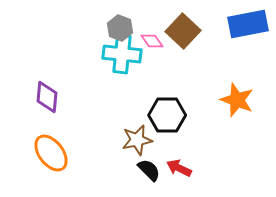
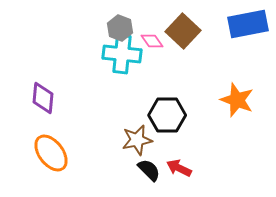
purple diamond: moved 4 px left, 1 px down
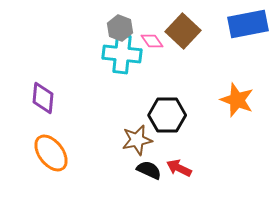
black semicircle: rotated 20 degrees counterclockwise
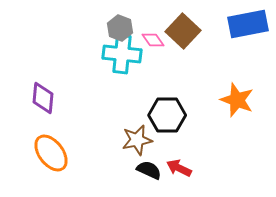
pink diamond: moved 1 px right, 1 px up
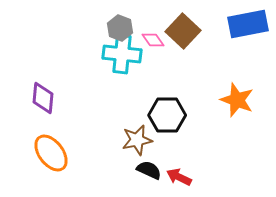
red arrow: moved 9 px down
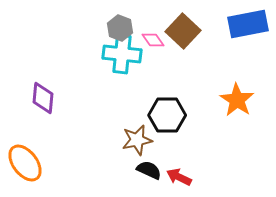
orange star: rotated 12 degrees clockwise
orange ellipse: moved 26 px left, 10 px down
